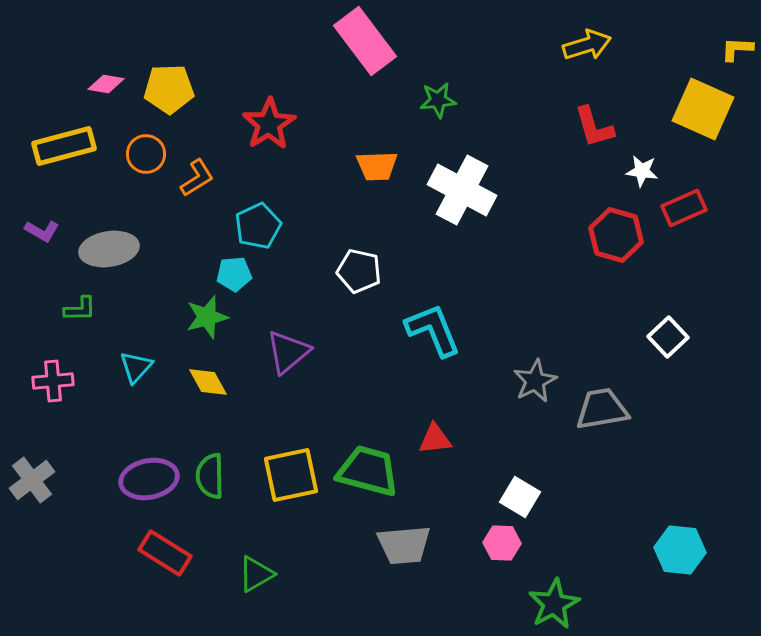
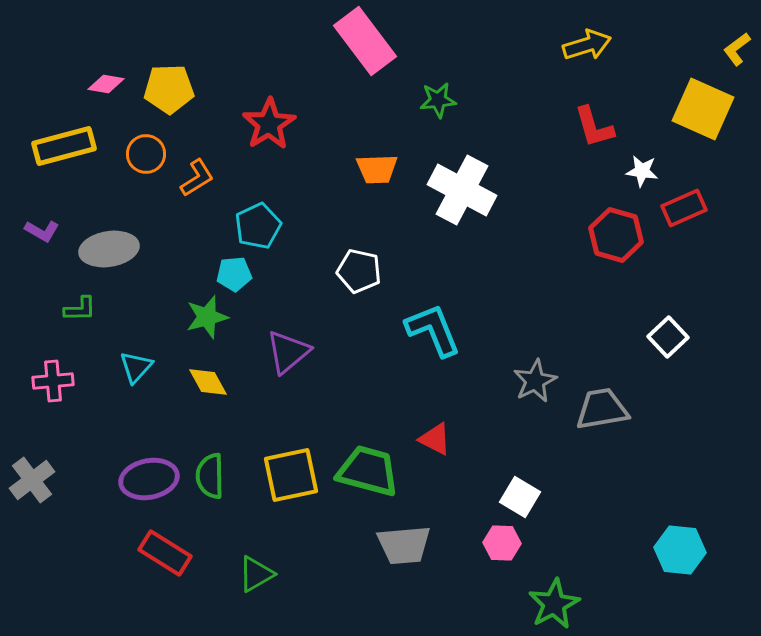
yellow L-shape at (737, 49): rotated 40 degrees counterclockwise
orange trapezoid at (377, 166): moved 3 px down
red triangle at (435, 439): rotated 33 degrees clockwise
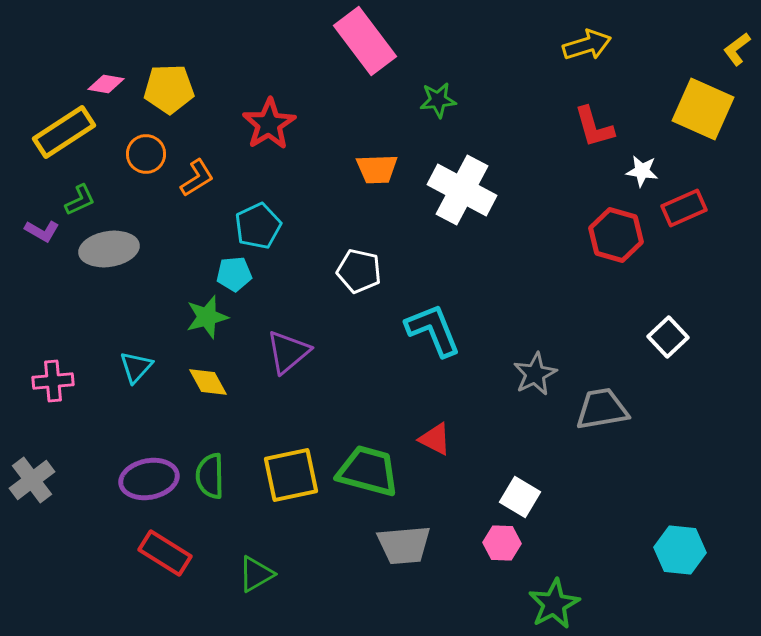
yellow rectangle at (64, 146): moved 14 px up; rotated 18 degrees counterclockwise
green L-shape at (80, 309): moved 109 px up; rotated 24 degrees counterclockwise
gray star at (535, 381): moved 7 px up
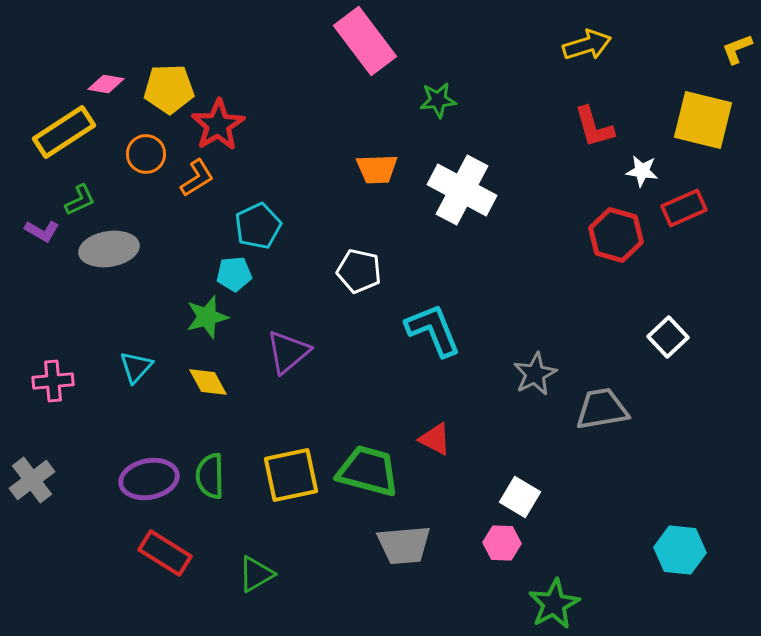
yellow L-shape at (737, 49): rotated 16 degrees clockwise
yellow square at (703, 109): moved 11 px down; rotated 10 degrees counterclockwise
red star at (269, 124): moved 51 px left, 1 px down
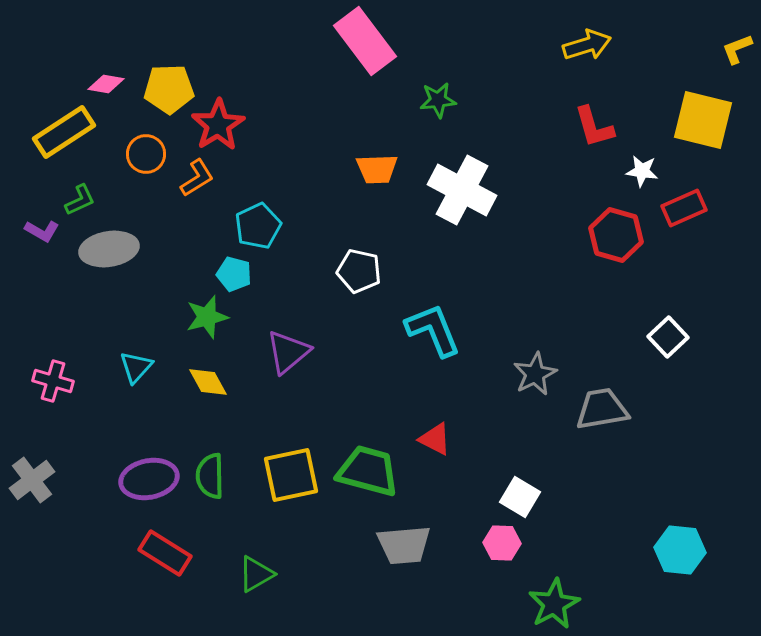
cyan pentagon at (234, 274): rotated 20 degrees clockwise
pink cross at (53, 381): rotated 21 degrees clockwise
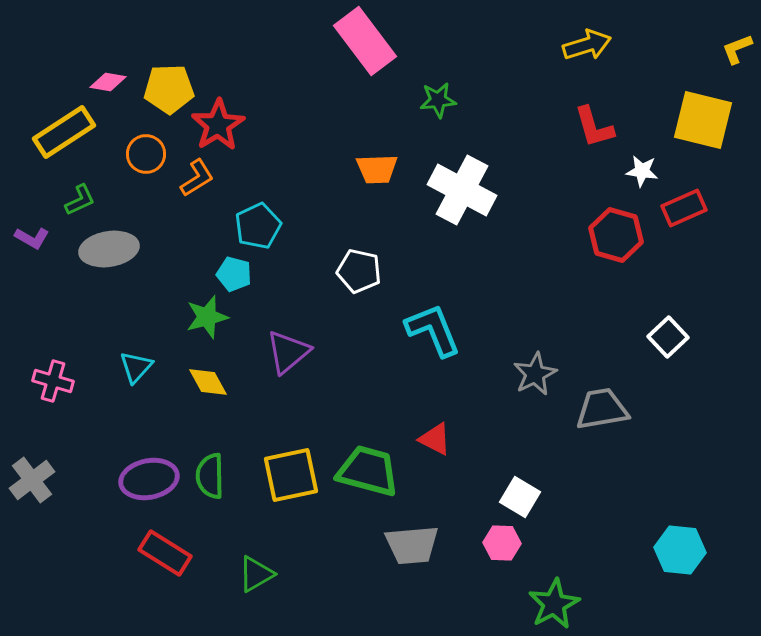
pink diamond at (106, 84): moved 2 px right, 2 px up
purple L-shape at (42, 231): moved 10 px left, 7 px down
gray trapezoid at (404, 545): moved 8 px right
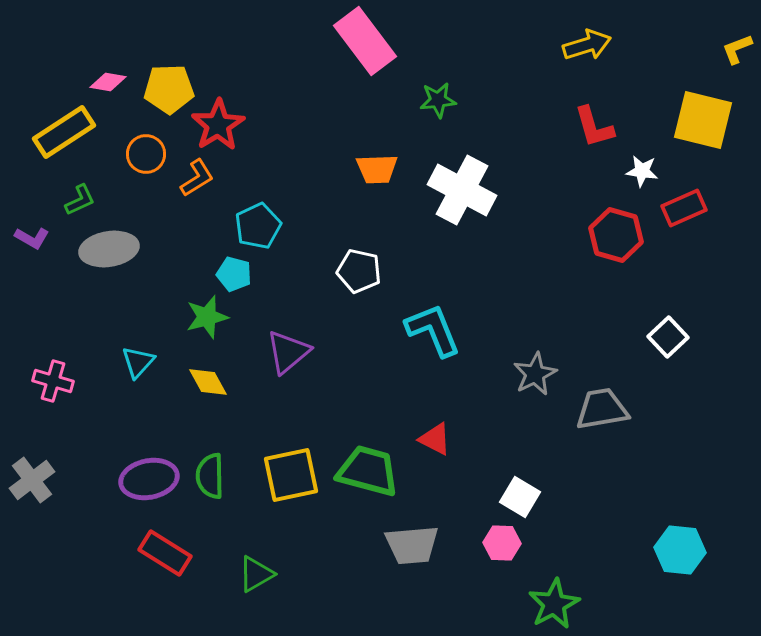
cyan triangle at (136, 367): moved 2 px right, 5 px up
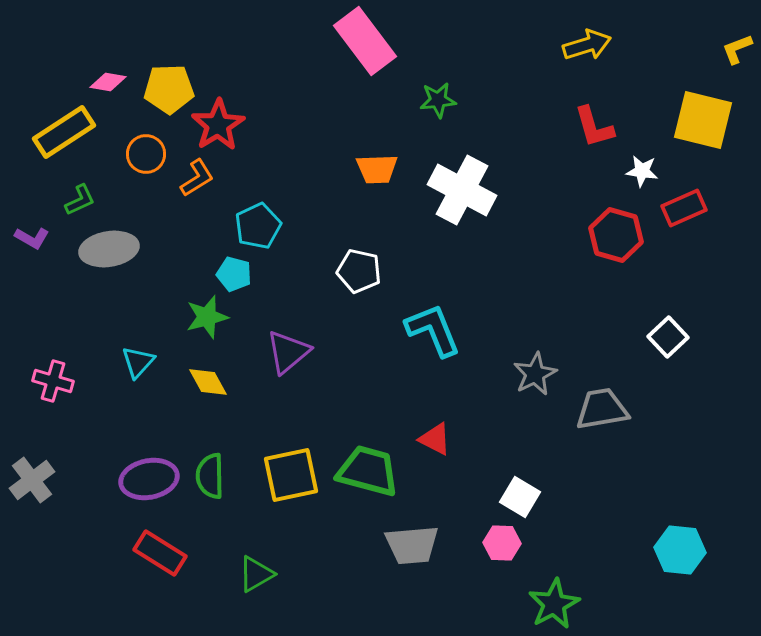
red rectangle at (165, 553): moved 5 px left
